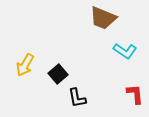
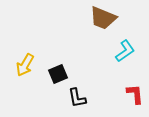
cyan L-shape: rotated 70 degrees counterclockwise
black square: rotated 18 degrees clockwise
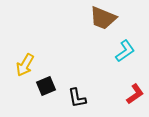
black square: moved 12 px left, 12 px down
red L-shape: rotated 60 degrees clockwise
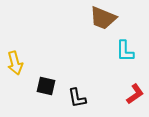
cyan L-shape: rotated 125 degrees clockwise
yellow arrow: moved 10 px left, 2 px up; rotated 45 degrees counterclockwise
black square: rotated 36 degrees clockwise
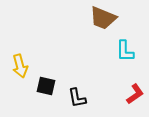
yellow arrow: moved 5 px right, 3 px down
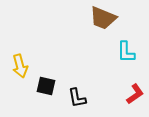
cyan L-shape: moved 1 px right, 1 px down
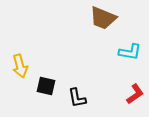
cyan L-shape: moved 4 px right; rotated 80 degrees counterclockwise
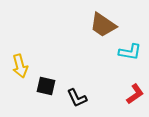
brown trapezoid: moved 7 px down; rotated 12 degrees clockwise
black L-shape: rotated 15 degrees counterclockwise
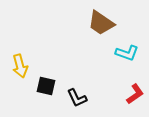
brown trapezoid: moved 2 px left, 2 px up
cyan L-shape: moved 3 px left, 1 px down; rotated 10 degrees clockwise
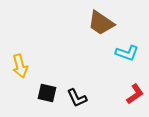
black square: moved 1 px right, 7 px down
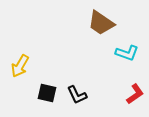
yellow arrow: rotated 45 degrees clockwise
black L-shape: moved 3 px up
